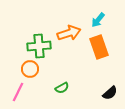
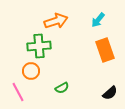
orange arrow: moved 13 px left, 12 px up
orange rectangle: moved 6 px right, 3 px down
orange circle: moved 1 px right, 2 px down
pink line: rotated 54 degrees counterclockwise
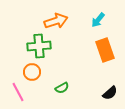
orange circle: moved 1 px right, 1 px down
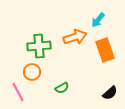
orange arrow: moved 19 px right, 16 px down
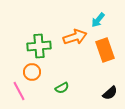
pink line: moved 1 px right, 1 px up
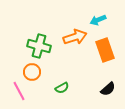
cyan arrow: rotated 28 degrees clockwise
green cross: rotated 20 degrees clockwise
black semicircle: moved 2 px left, 4 px up
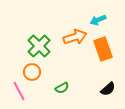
green cross: rotated 30 degrees clockwise
orange rectangle: moved 2 px left, 1 px up
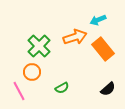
orange rectangle: rotated 20 degrees counterclockwise
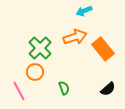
cyan arrow: moved 14 px left, 9 px up
green cross: moved 1 px right, 2 px down
orange circle: moved 3 px right
green semicircle: moved 2 px right; rotated 80 degrees counterclockwise
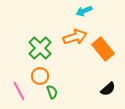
orange circle: moved 5 px right, 4 px down
green semicircle: moved 12 px left, 4 px down
